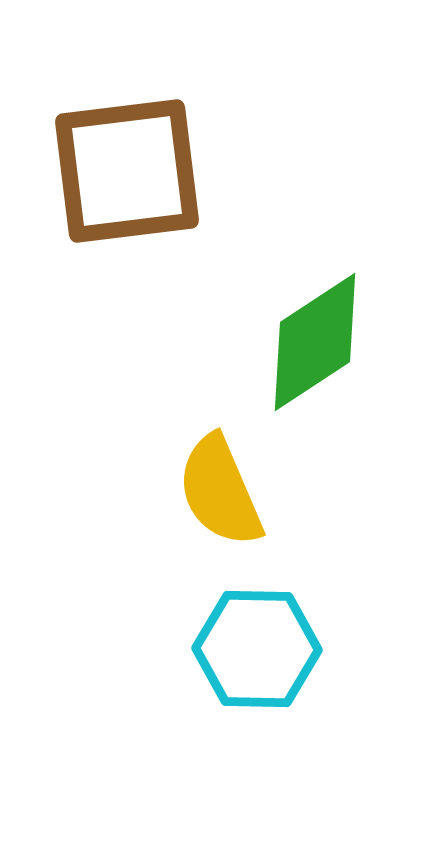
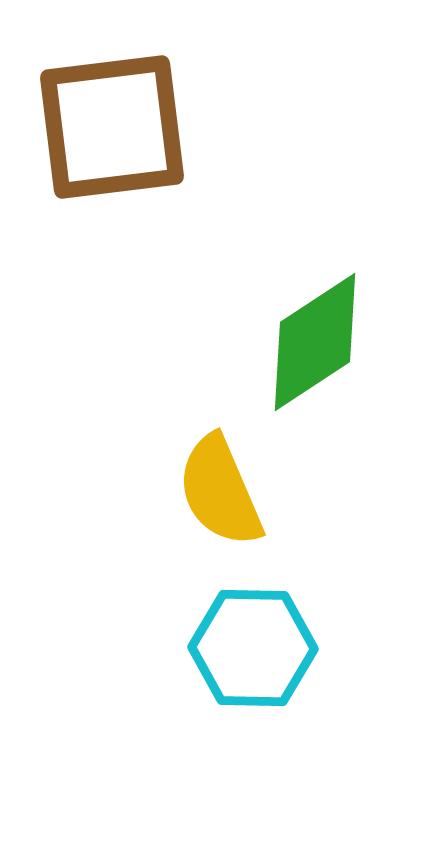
brown square: moved 15 px left, 44 px up
cyan hexagon: moved 4 px left, 1 px up
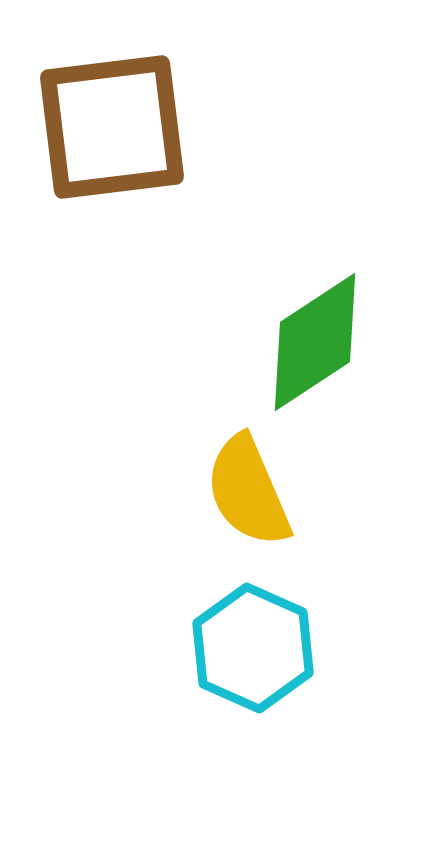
yellow semicircle: moved 28 px right
cyan hexagon: rotated 23 degrees clockwise
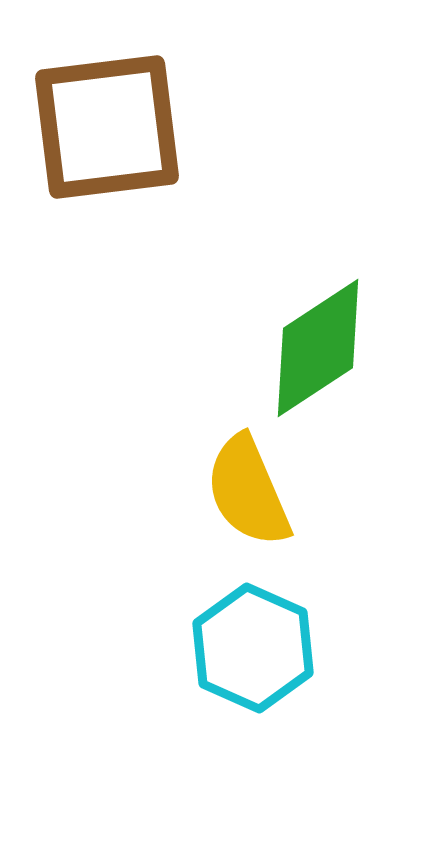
brown square: moved 5 px left
green diamond: moved 3 px right, 6 px down
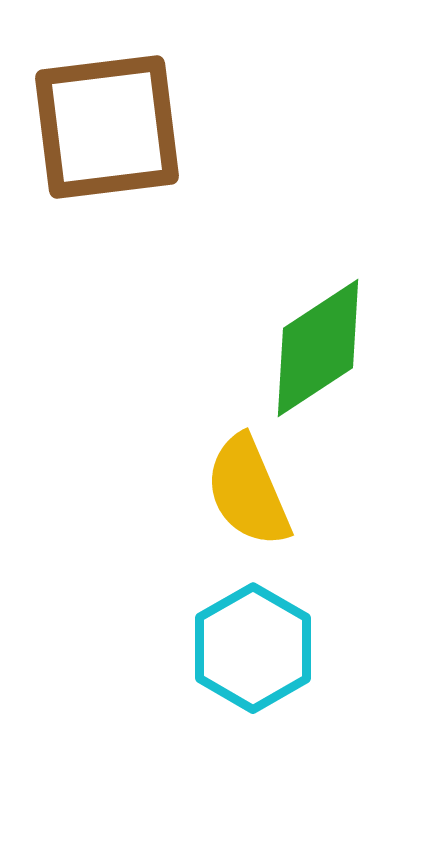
cyan hexagon: rotated 6 degrees clockwise
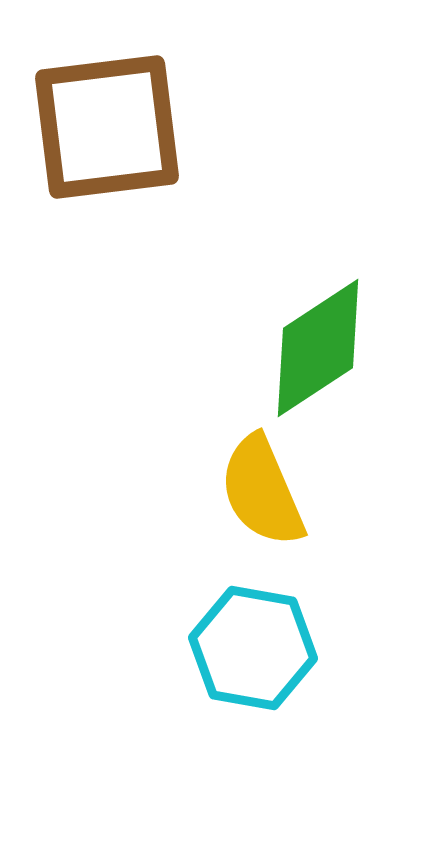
yellow semicircle: moved 14 px right
cyan hexagon: rotated 20 degrees counterclockwise
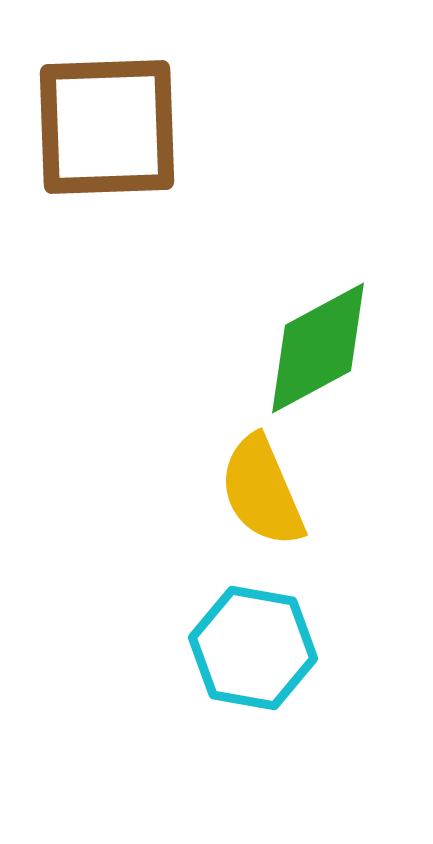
brown square: rotated 5 degrees clockwise
green diamond: rotated 5 degrees clockwise
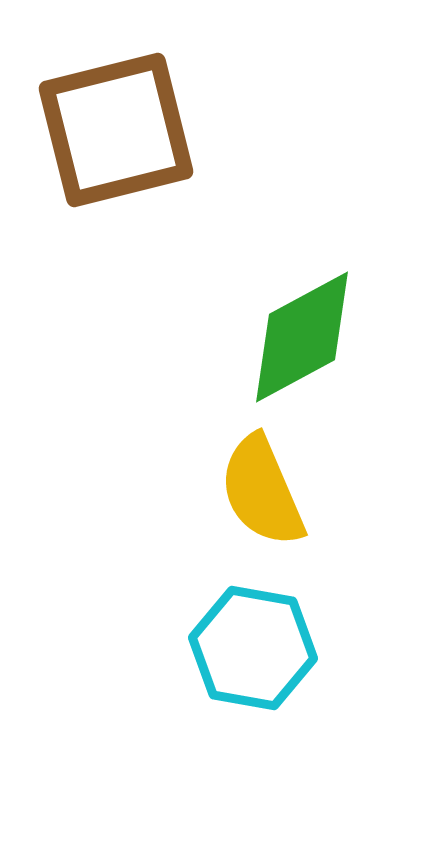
brown square: moved 9 px right, 3 px down; rotated 12 degrees counterclockwise
green diamond: moved 16 px left, 11 px up
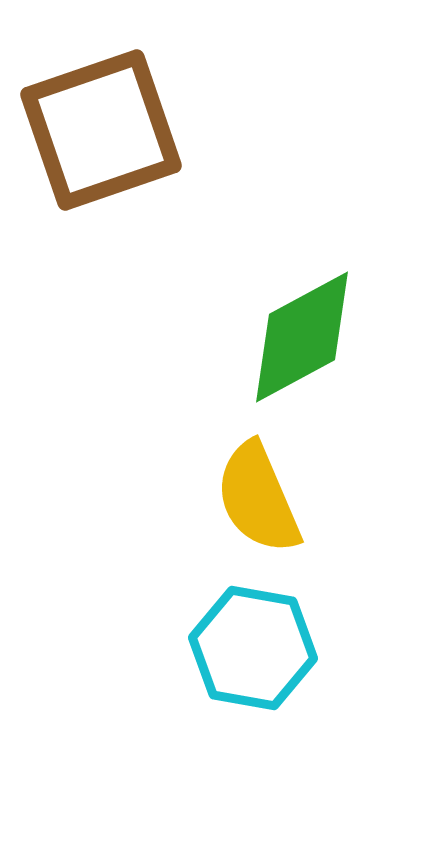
brown square: moved 15 px left; rotated 5 degrees counterclockwise
yellow semicircle: moved 4 px left, 7 px down
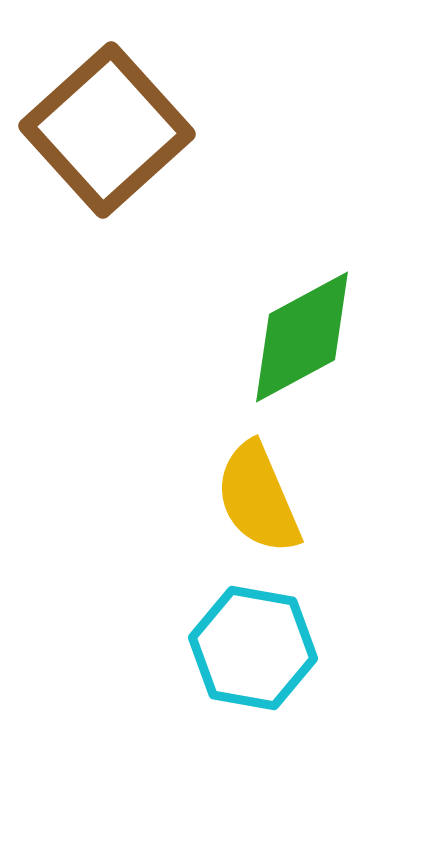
brown square: moved 6 px right; rotated 23 degrees counterclockwise
